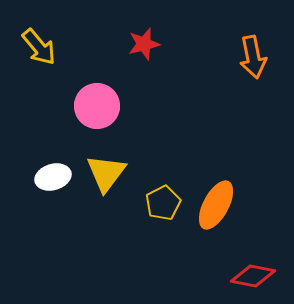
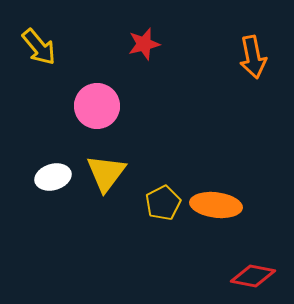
orange ellipse: rotated 69 degrees clockwise
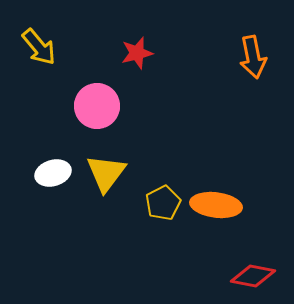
red star: moved 7 px left, 9 px down
white ellipse: moved 4 px up
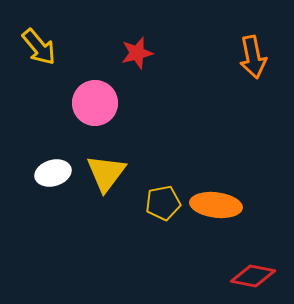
pink circle: moved 2 px left, 3 px up
yellow pentagon: rotated 16 degrees clockwise
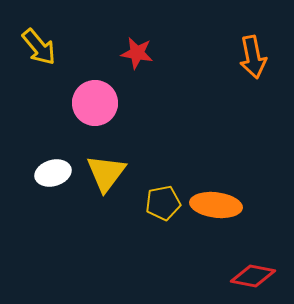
red star: rotated 24 degrees clockwise
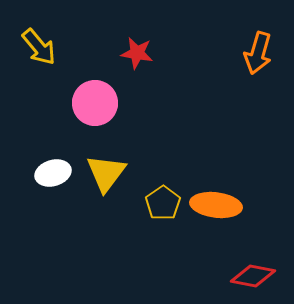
orange arrow: moved 5 px right, 4 px up; rotated 27 degrees clockwise
yellow pentagon: rotated 24 degrees counterclockwise
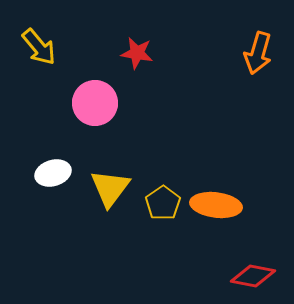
yellow triangle: moved 4 px right, 15 px down
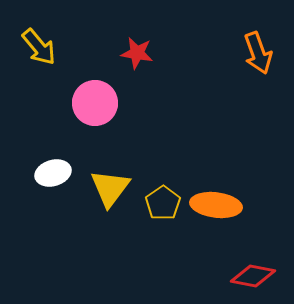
orange arrow: rotated 36 degrees counterclockwise
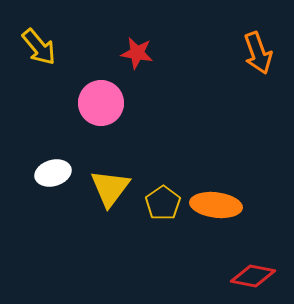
pink circle: moved 6 px right
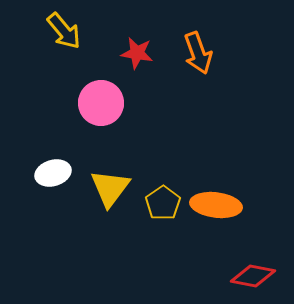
yellow arrow: moved 25 px right, 16 px up
orange arrow: moved 60 px left
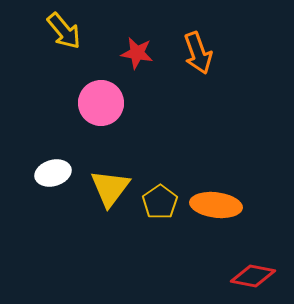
yellow pentagon: moved 3 px left, 1 px up
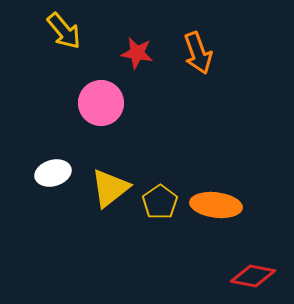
yellow triangle: rotated 15 degrees clockwise
